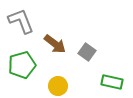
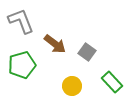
green rectangle: rotated 35 degrees clockwise
yellow circle: moved 14 px right
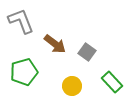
green pentagon: moved 2 px right, 7 px down
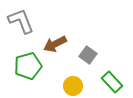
brown arrow: rotated 115 degrees clockwise
gray square: moved 1 px right, 3 px down
green pentagon: moved 4 px right, 6 px up
yellow circle: moved 1 px right
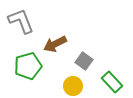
gray square: moved 4 px left, 6 px down
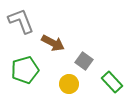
brown arrow: moved 2 px left, 1 px up; rotated 125 degrees counterclockwise
green pentagon: moved 3 px left, 4 px down
yellow circle: moved 4 px left, 2 px up
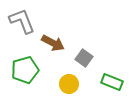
gray L-shape: moved 1 px right
gray square: moved 3 px up
green rectangle: rotated 25 degrees counterclockwise
